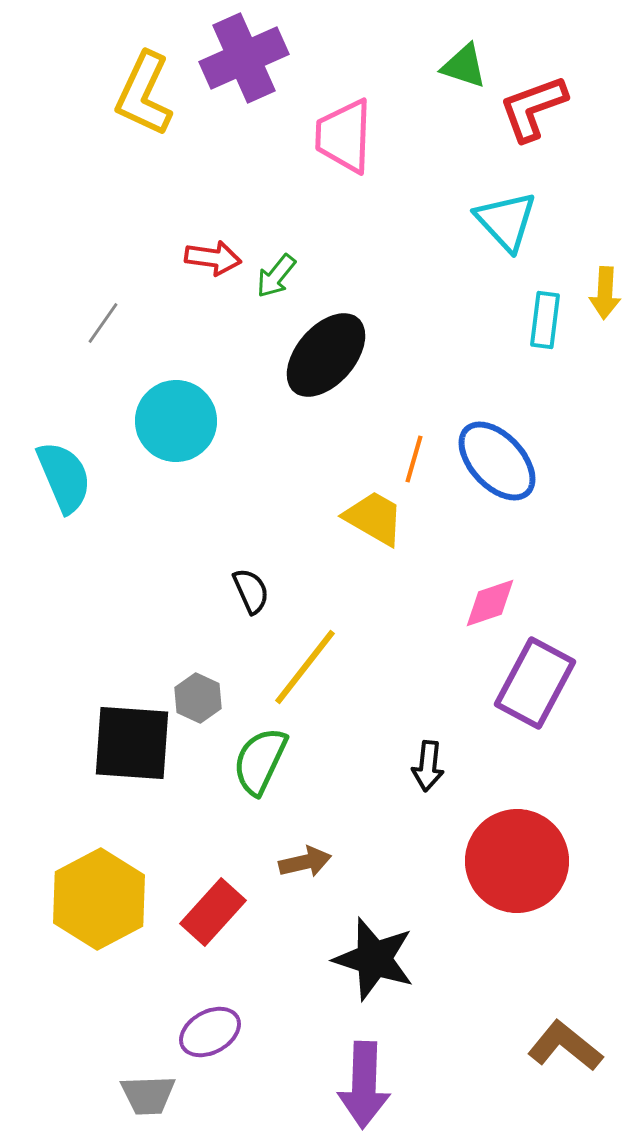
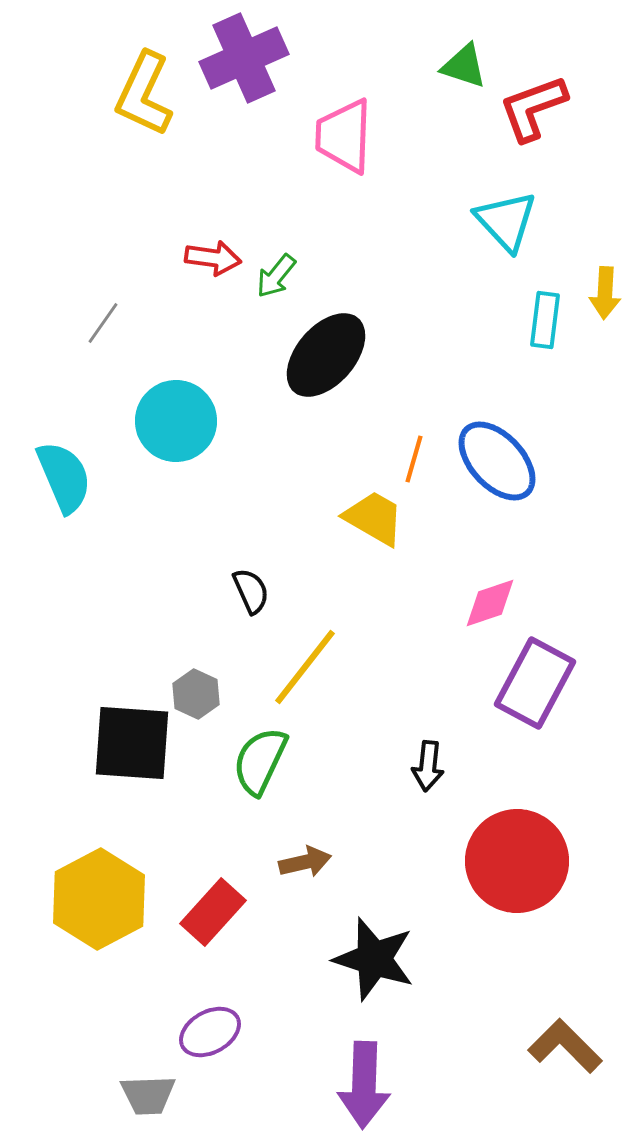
gray hexagon: moved 2 px left, 4 px up
brown L-shape: rotated 6 degrees clockwise
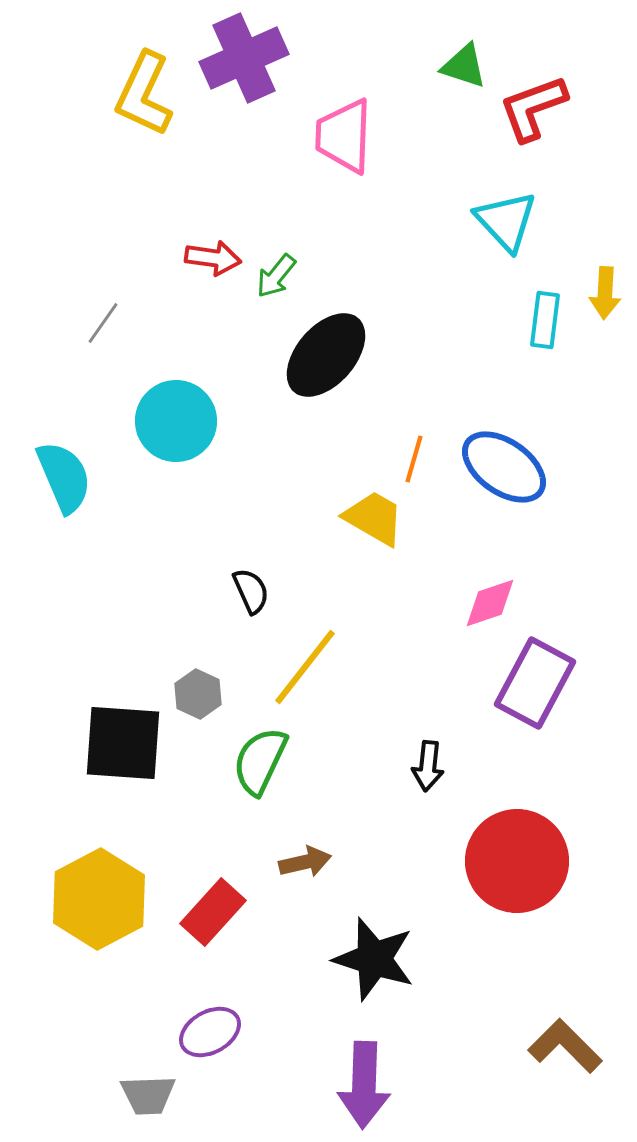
blue ellipse: moved 7 px right, 6 px down; rotated 12 degrees counterclockwise
gray hexagon: moved 2 px right
black square: moved 9 px left
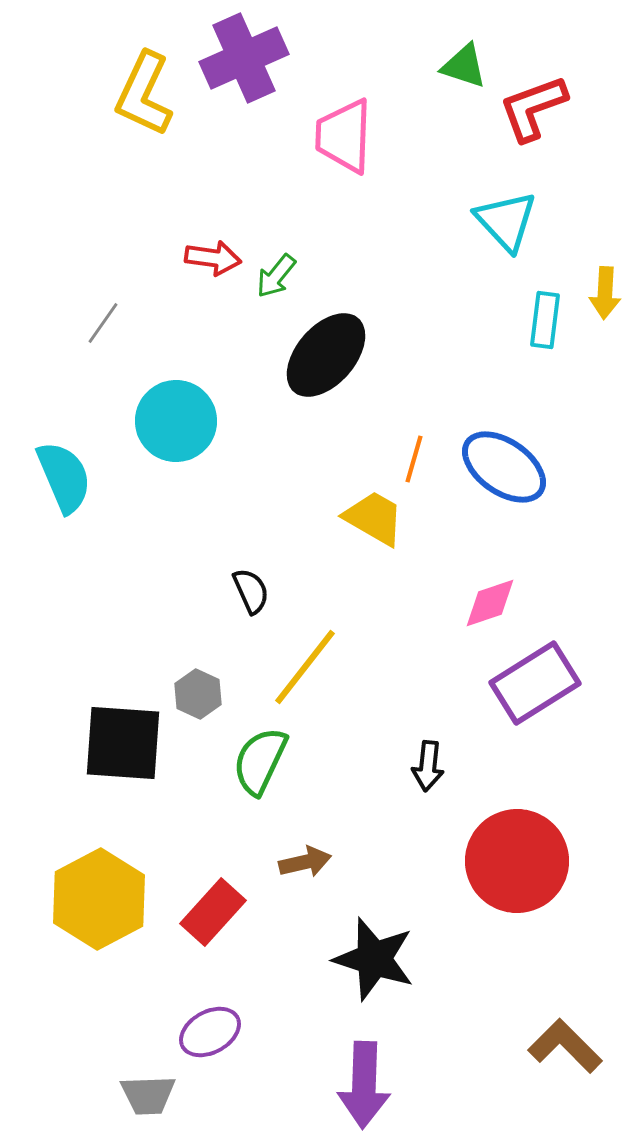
purple rectangle: rotated 30 degrees clockwise
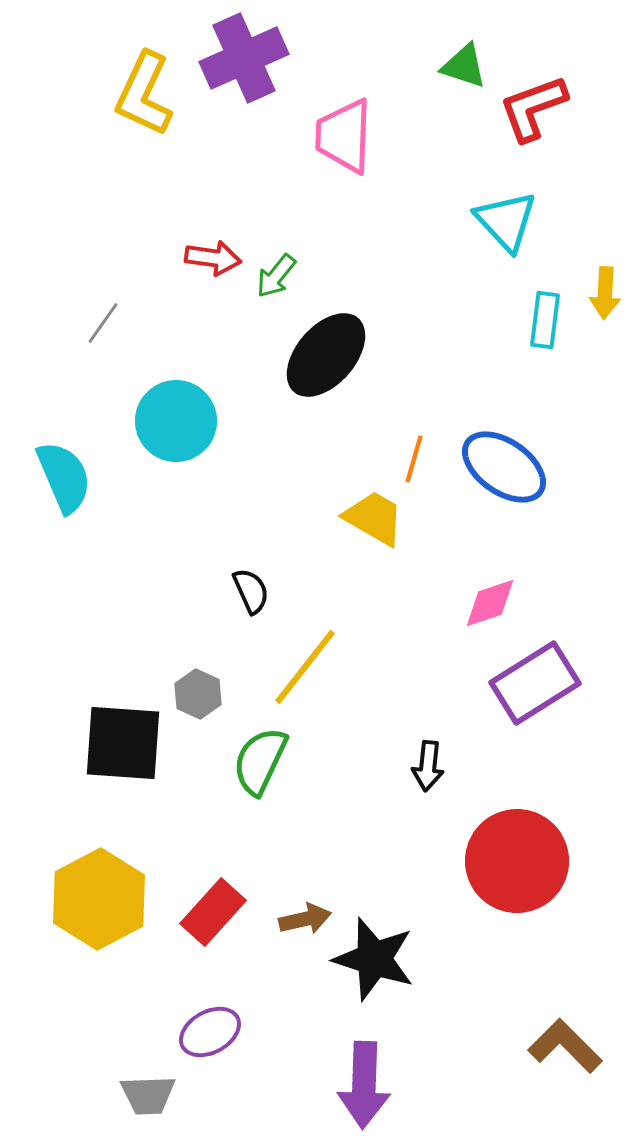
brown arrow: moved 57 px down
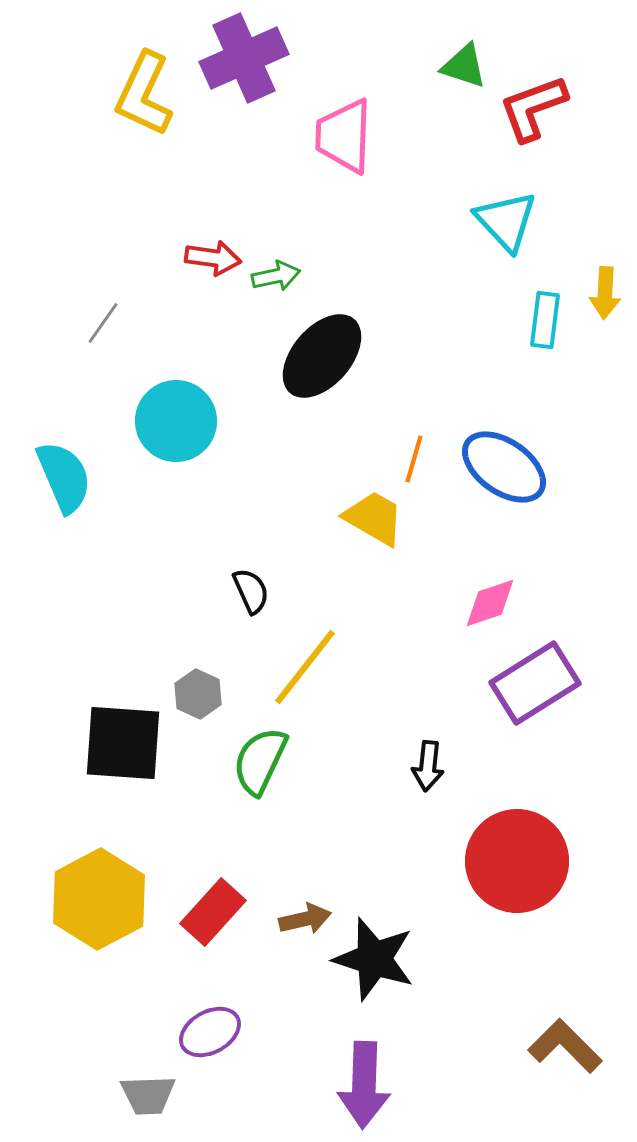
green arrow: rotated 141 degrees counterclockwise
black ellipse: moved 4 px left, 1 px down
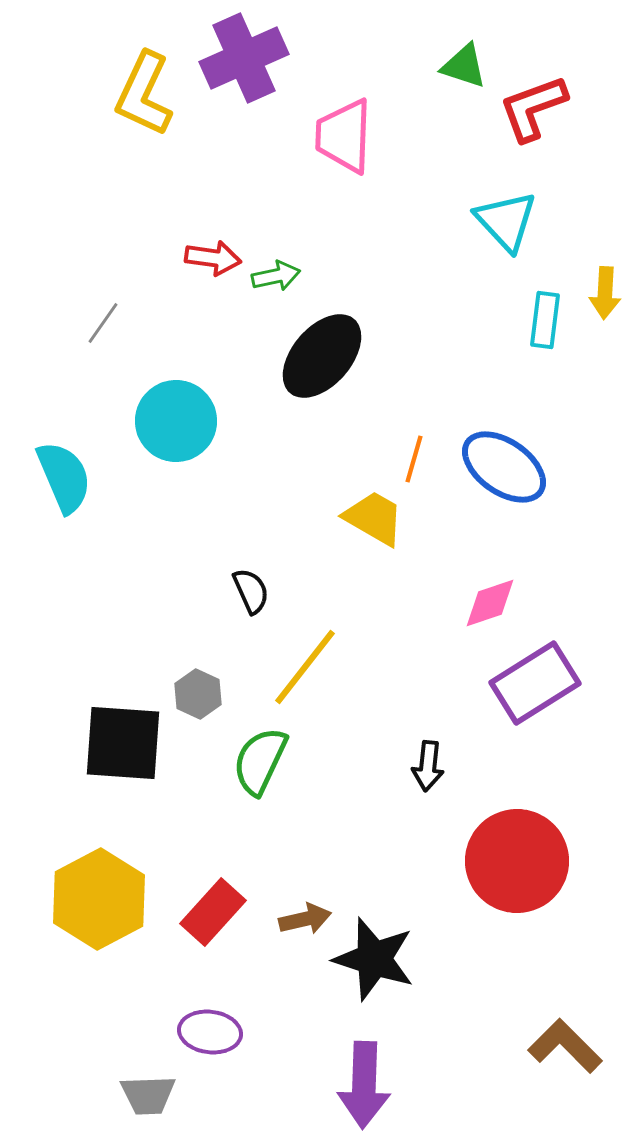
purple ellipse: rotated 36 degrees clockwise
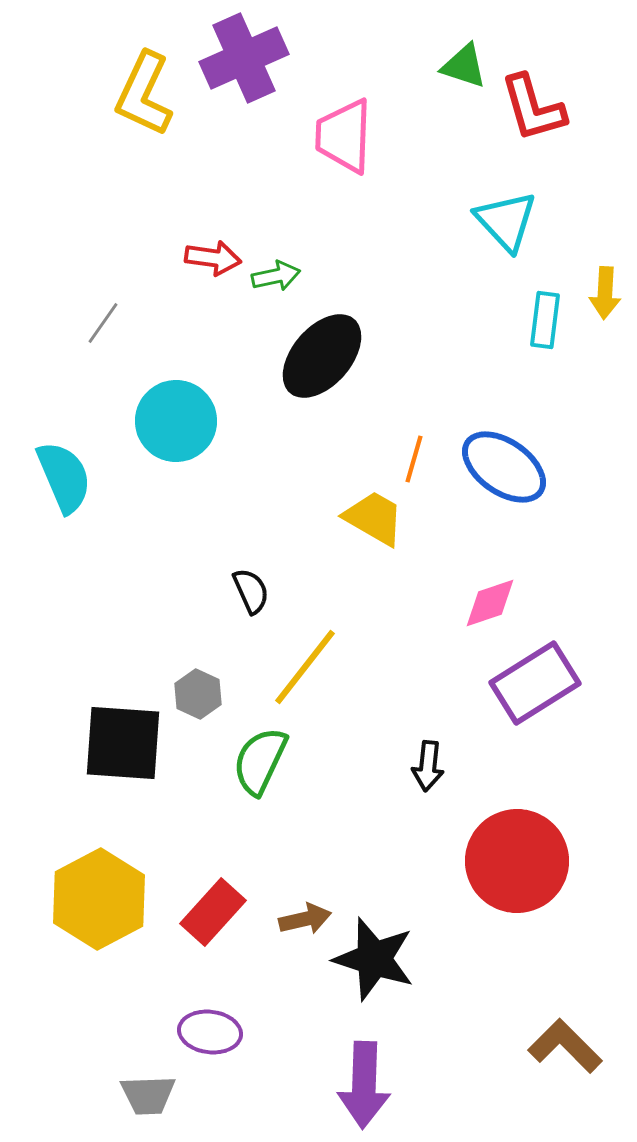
red L-shape: rotated 86 degrees counterclockwise
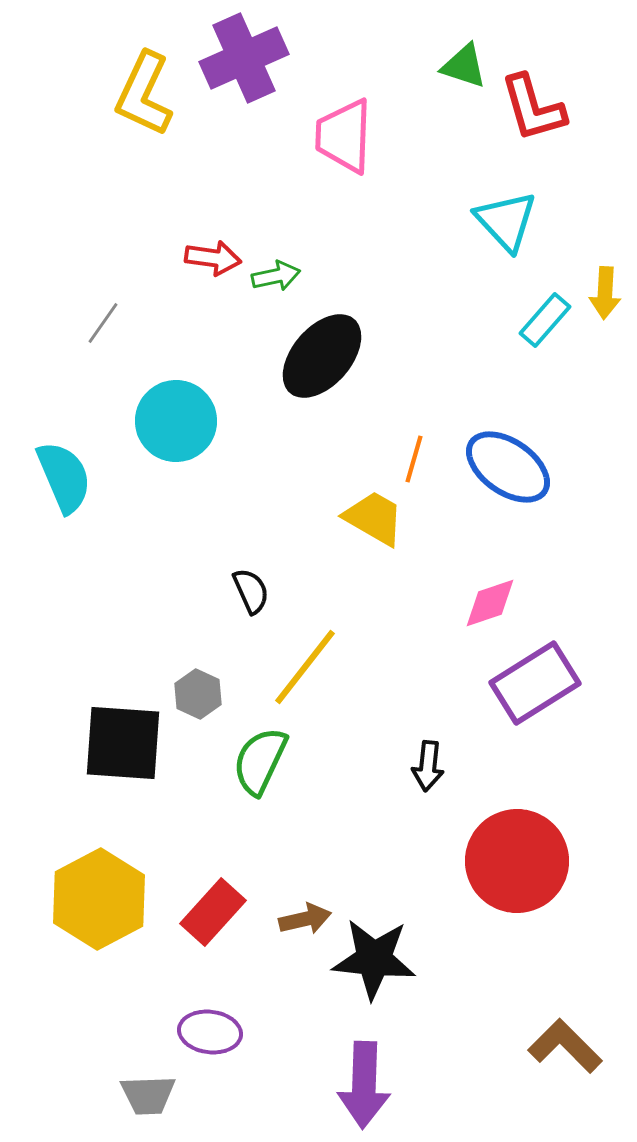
cyan rectangle: rotated 34 degrees clockwise
blue ellipse: moved 4 px right
black star: rotated 12 degrees counterclockwise
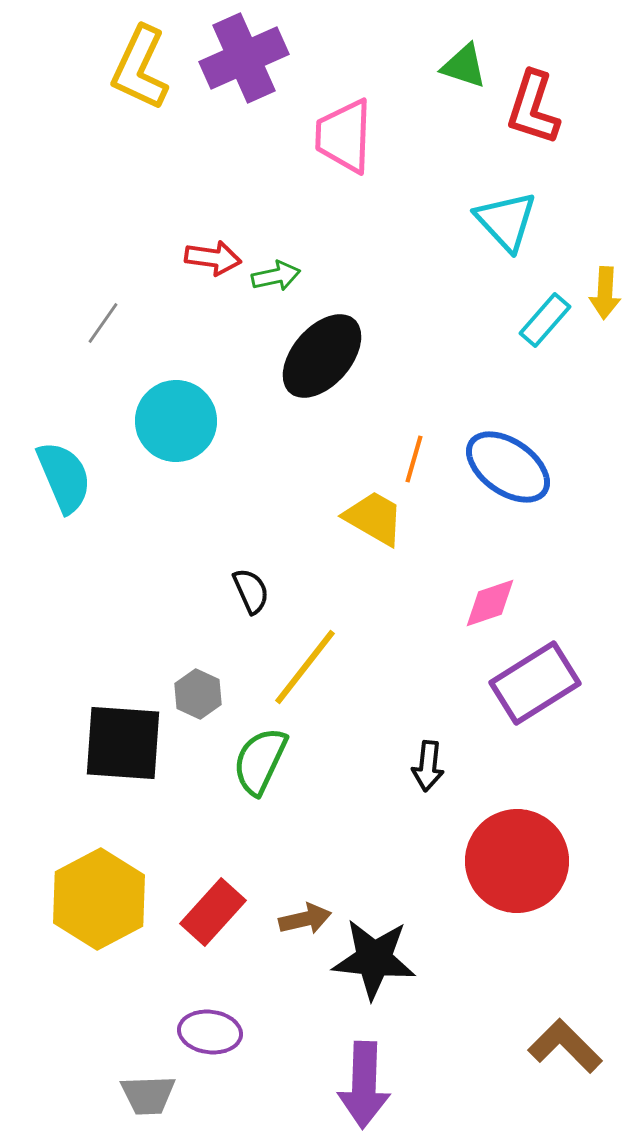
yellow L-shape: moved 4 px left, 26 px up
red L-shape: rotated 34 degrees clockwise
